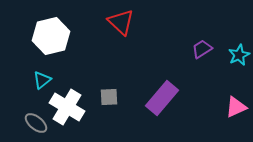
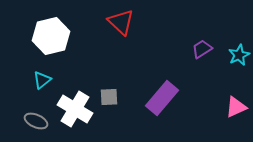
white cross: moved 8 px right, 2 px down
gray ellipse: moved 2 px up; rotated 15 degrees counterclockwise
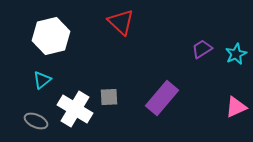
cyan star: moved 3 px left, 1 px up
